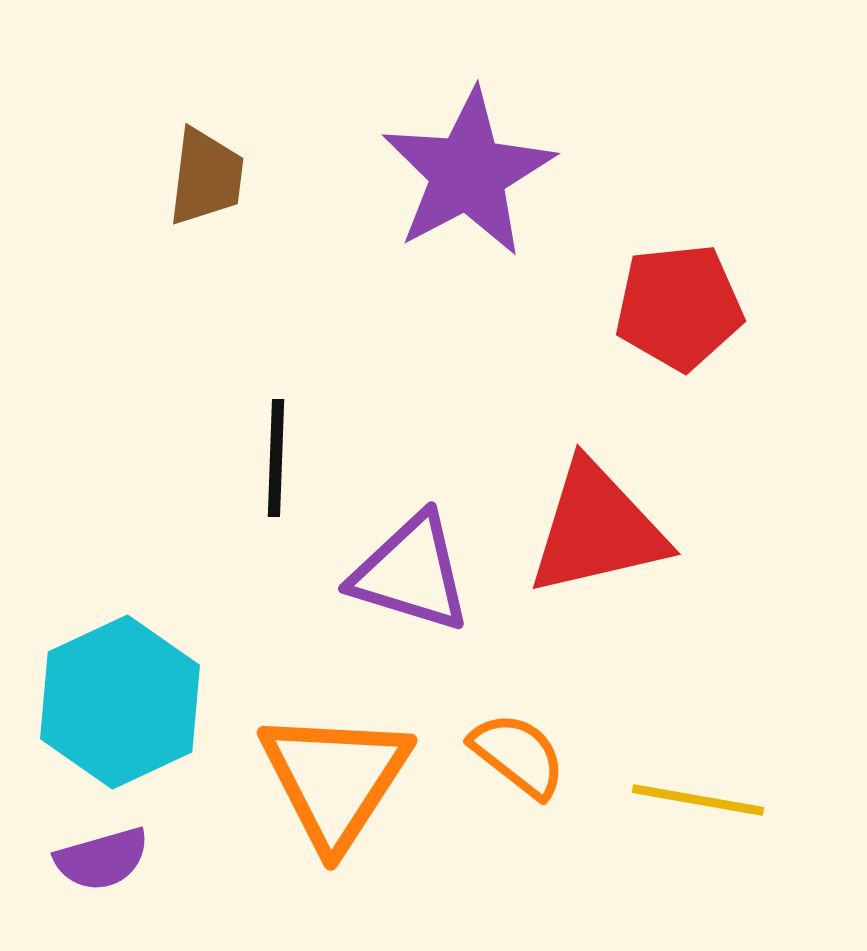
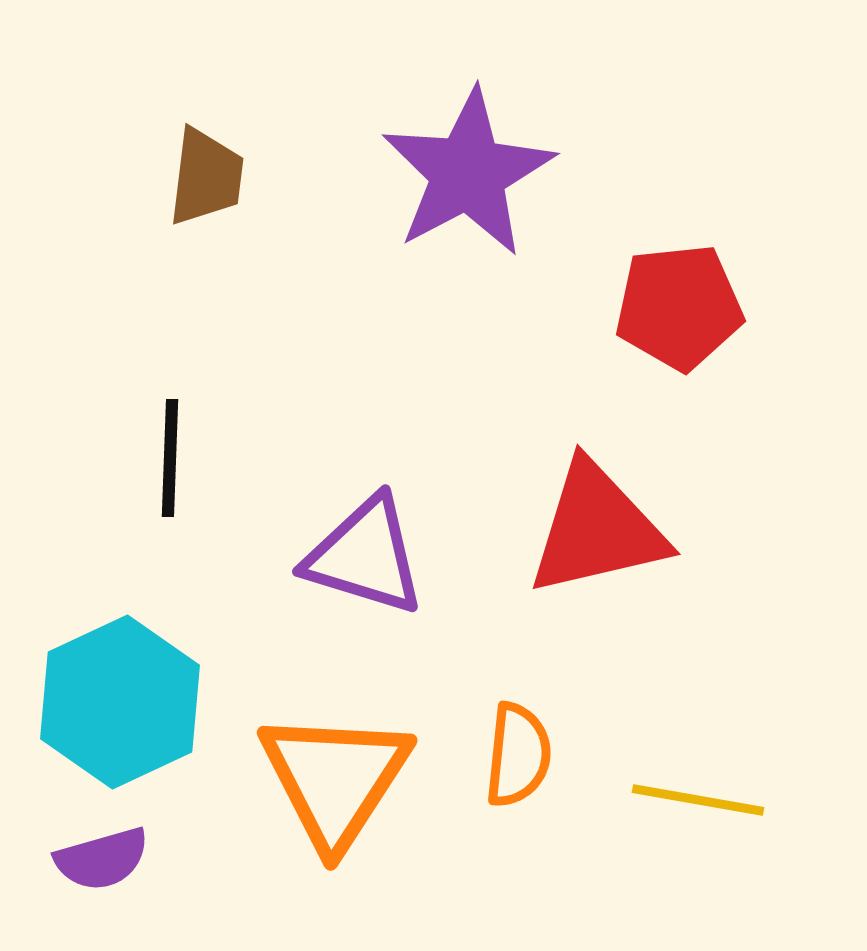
black line: moved 106 px left
purple triangle: moved 46 px left, 17 px up
orange semicircle: rotated 58 degrees clockwise
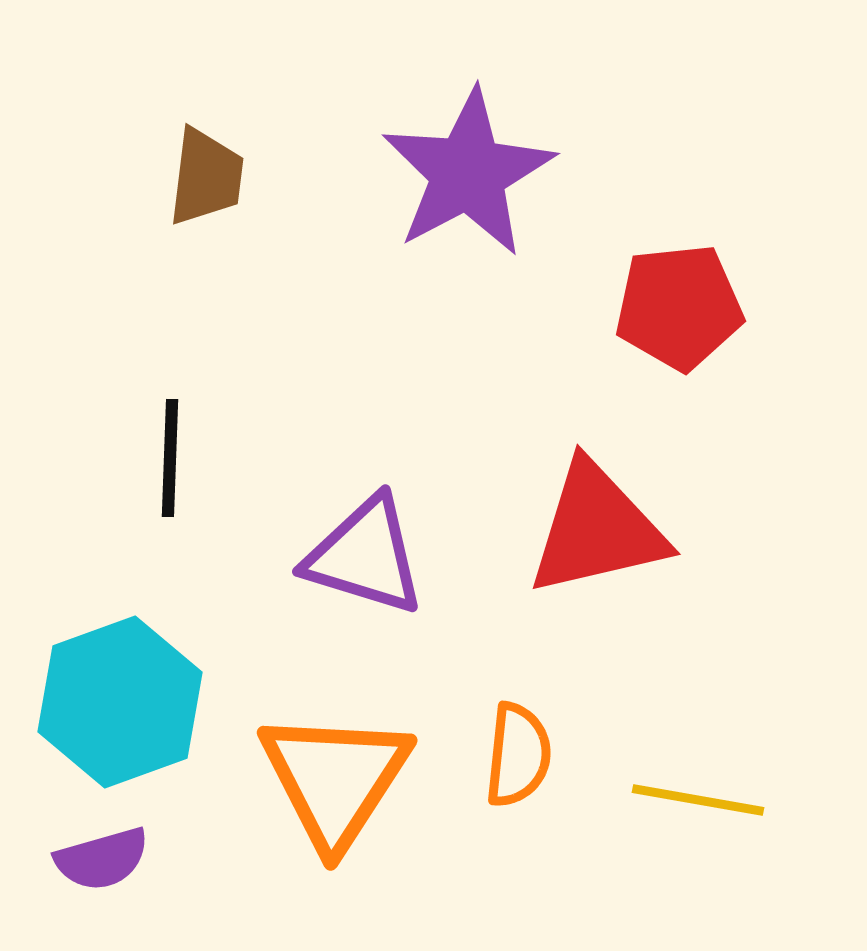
cyan hexagon: rotated 5 degrees clockwise
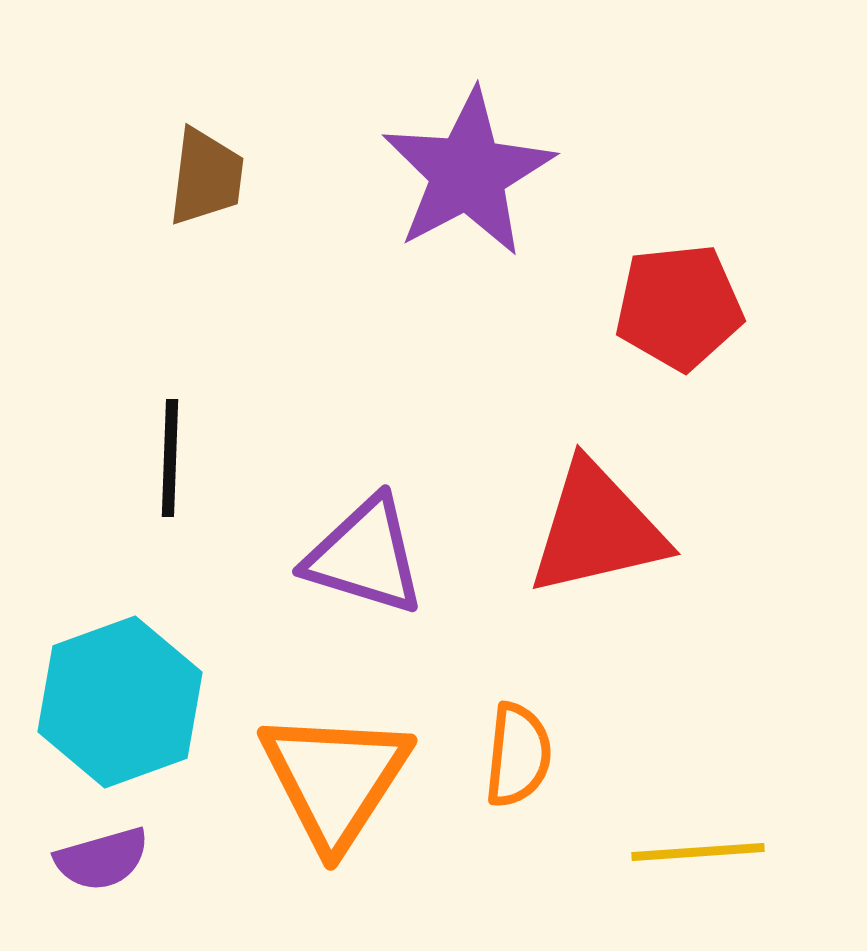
yellow line: moved 52 px down; rotated 14 degrees counterclockwise
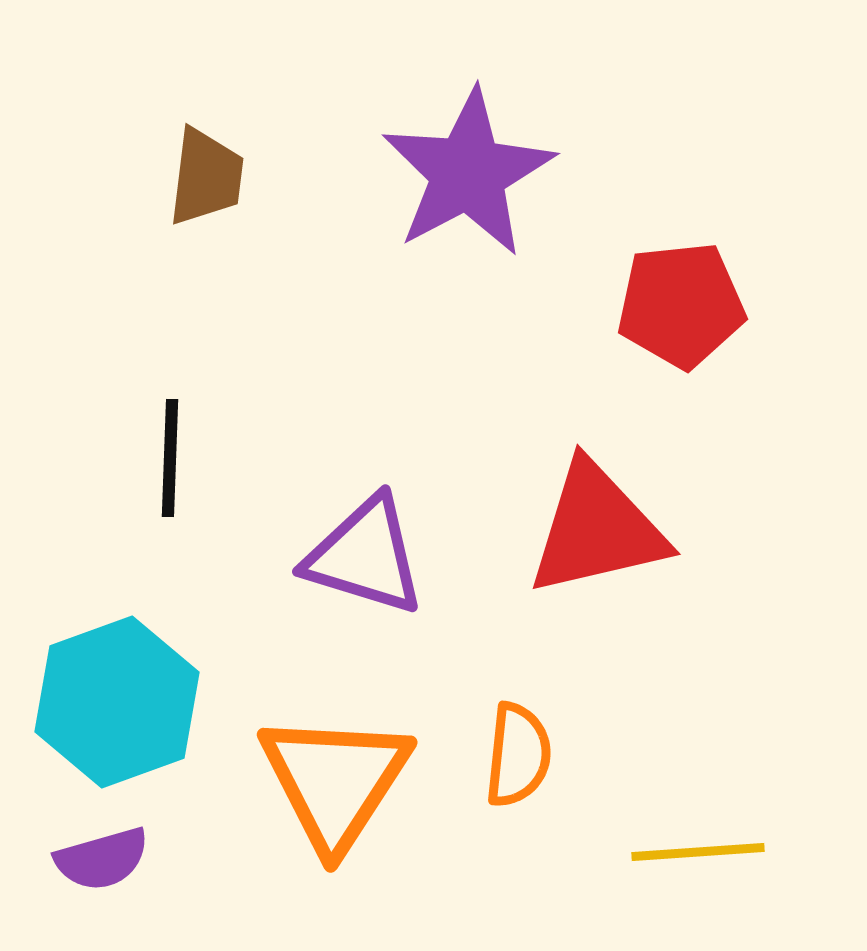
red pentagon: moved 2 px right, 2 px up
cyan hexagon: moved 3 px left
orange triangle: moved 2 px down
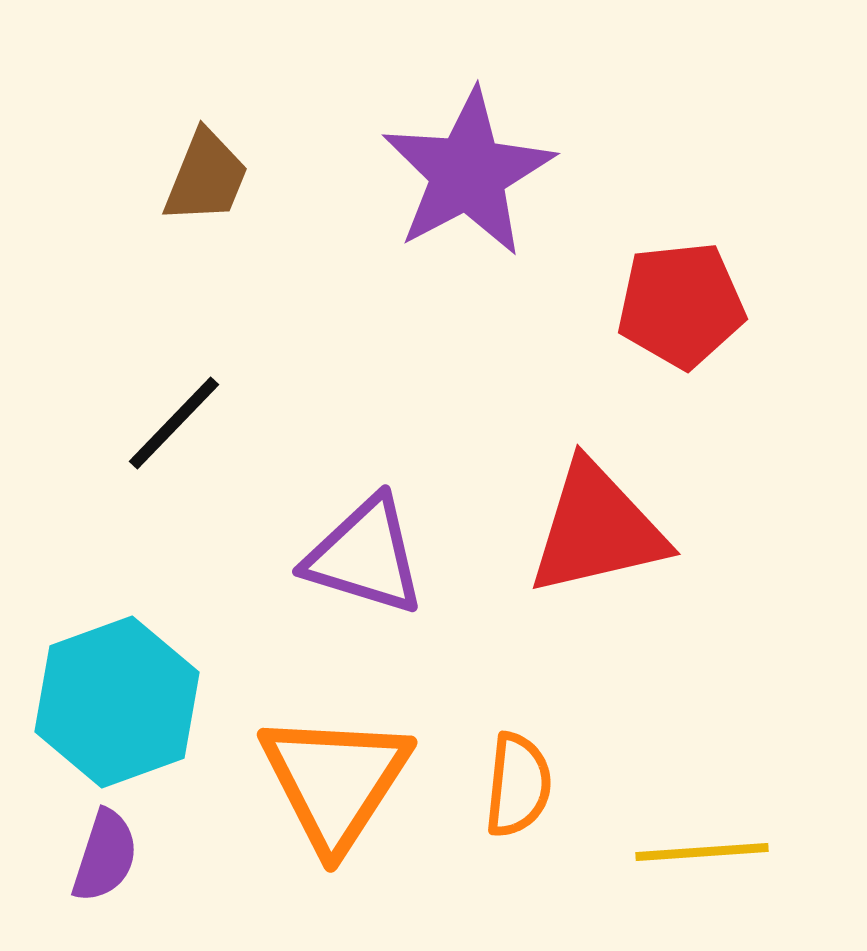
brown trapezoid: rotated 15 degrees clockwise
black line: moved 4 px right, 35 px up; rotated 42 degrees clockwise
orange semicircle: moved 30 px down
yellow line: moved 4 px right
purple semicircle: moved 3 px right, 3 px up; rotated 56 degrees counterclockwise
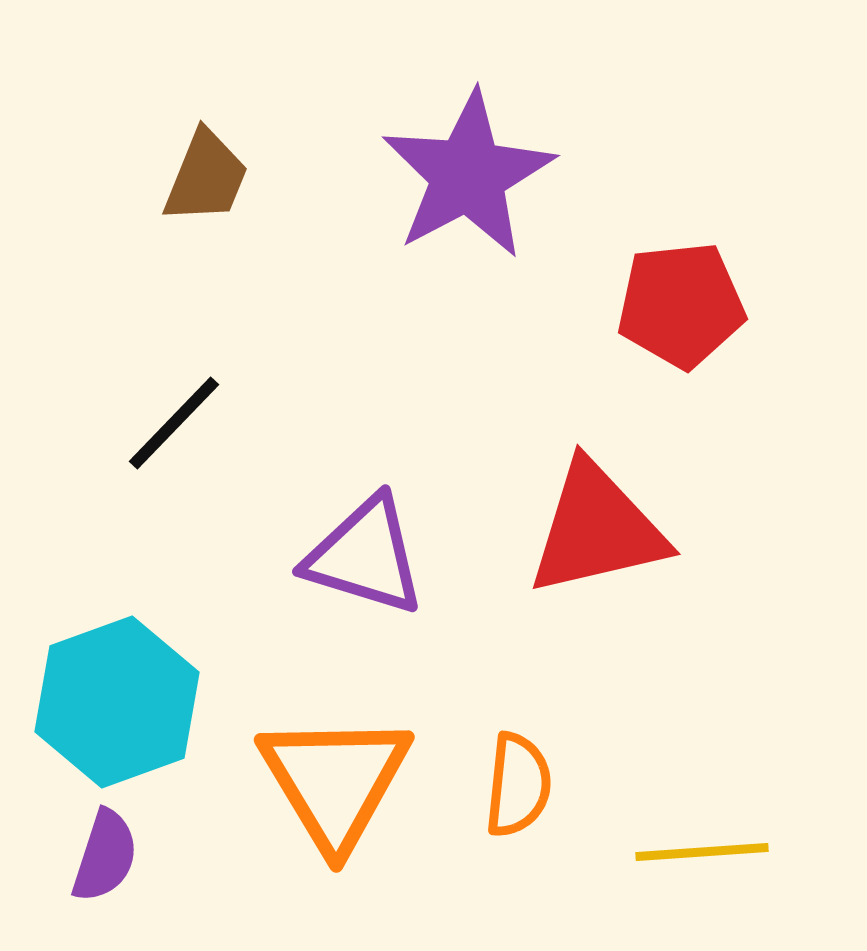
purple star: moved 2 px down
orange triangle: rotated 4 degrees counterclockwise
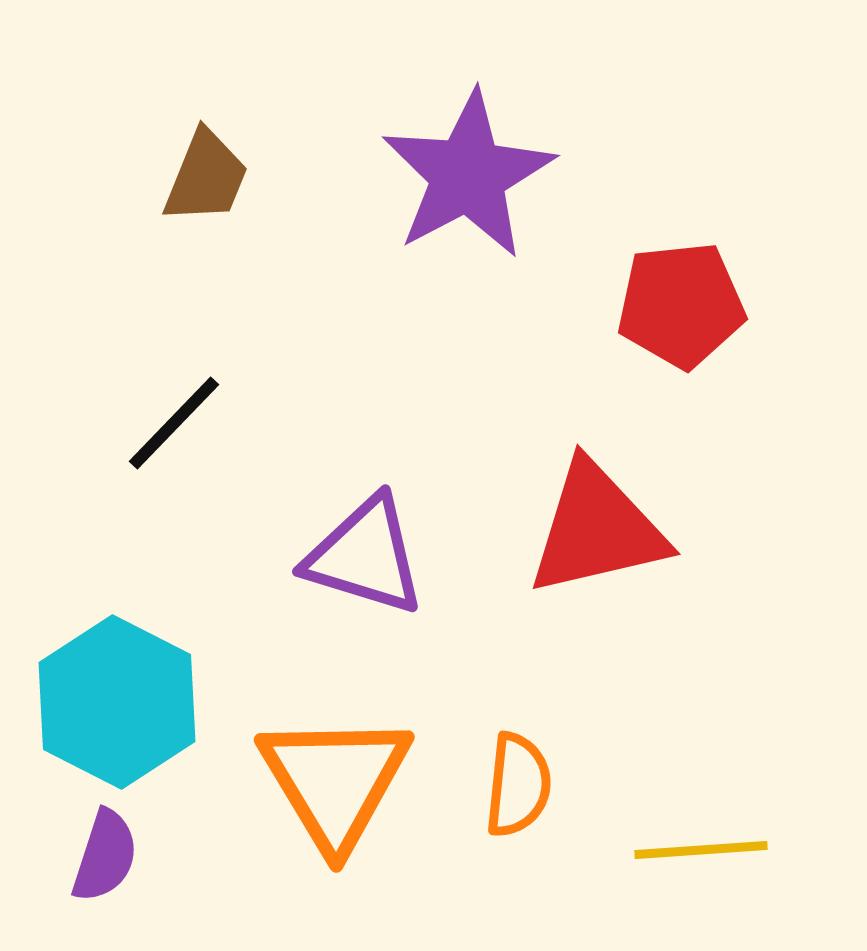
cyan hexagon: rotated 13 degrees counterclockwise
yellow line: moved 1 px left, 2 px up
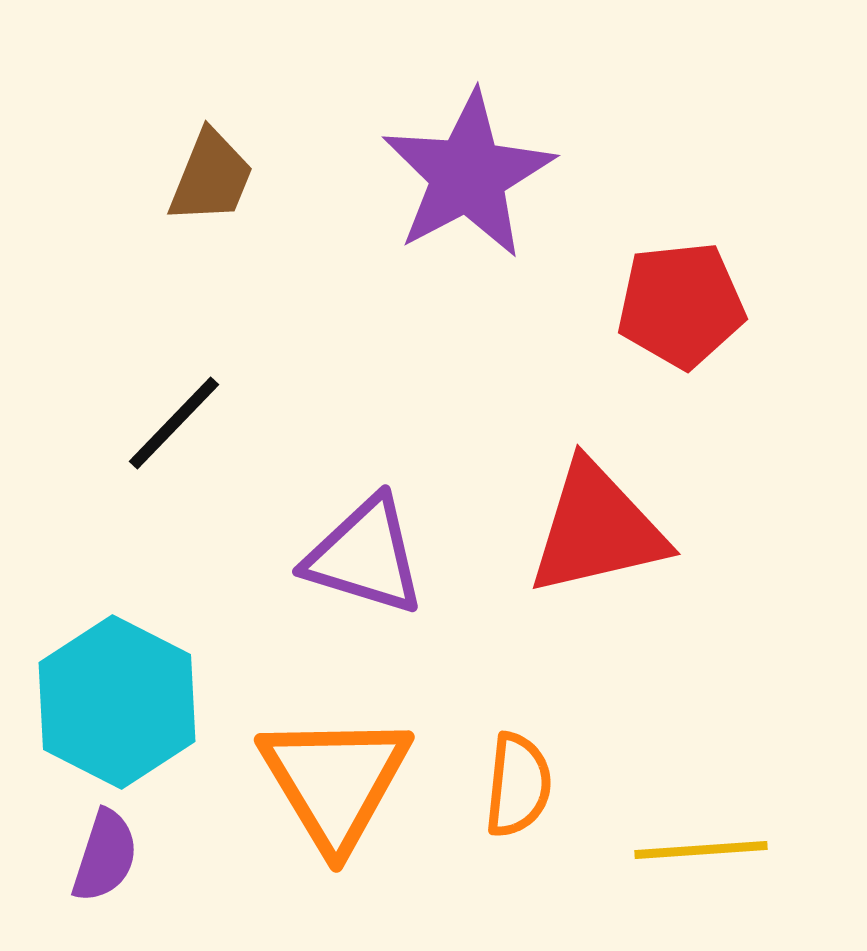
brown trapezoid: moved 5 px right
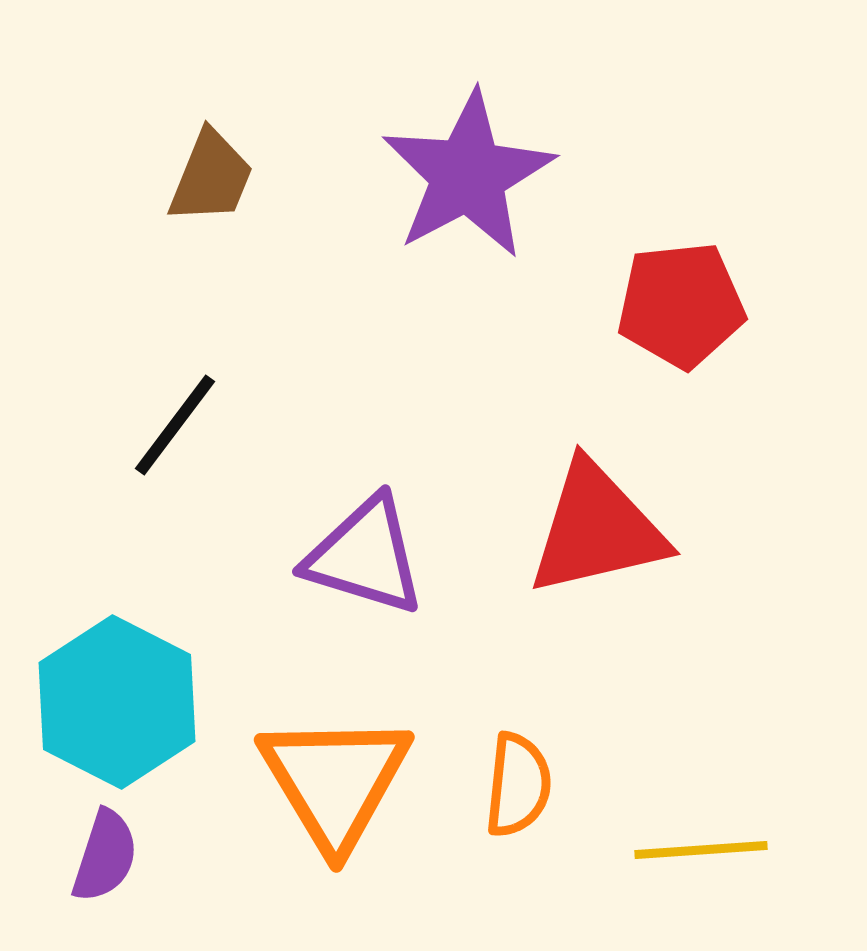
black line: moved 1 px right, 2 px down; rotated 7 degrees counterclockwise
